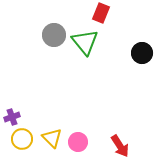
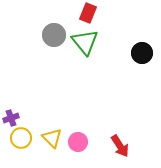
red rectangle: moved 13 px left
purple cross: moved 1 px left, 1 px down
yellow circle: moved 1 px left, 1 px up
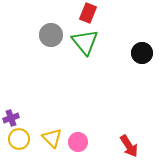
gray circle: moved 3 px left
yellow circle: moved 2 px left, 1 px down
red arrow: moved 9 px right
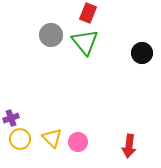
yellow circle: moved 1 px right
red arrow: rotated 40 degrees clockwise
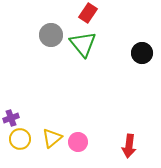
red rectangle: rotated 12 degrees clockwise
green triangle: moved 2 px left, 2 px down
yellow triangle: rotated 35 degrees clockwise
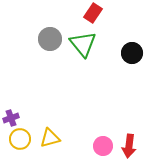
red rectangle: moved 5 px right
gray circle: moved 1 px left, 4 px down
black circle: moved 10 px left
yellow triangle: moved 2 px left; rotated 25 degrees clockwise
pink circle: moved 25 px right, 4 px down
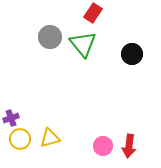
gray circle: moved 2 px up
black circle: moved 1 px down
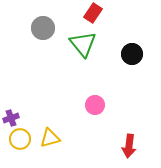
gray circle: moved 7 px left, 9 px up
pink circle: moved 8 px left, 41 px up
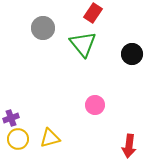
yellow circle: moved 2 px left
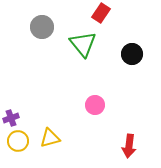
red rectangle: moved 8 px right
gray circle: moved 1 px left, 1 px up
yellow circle: moved 2 px down
